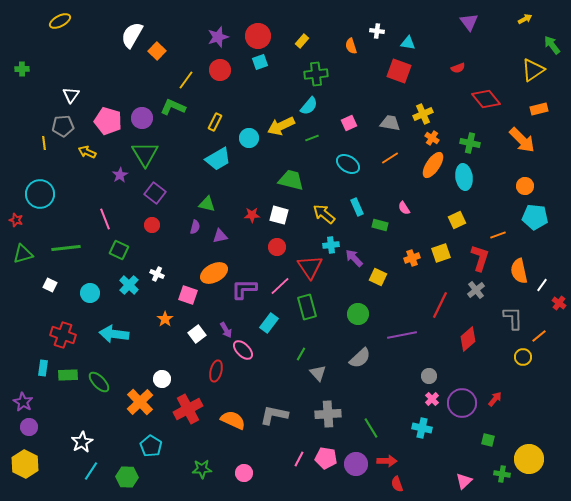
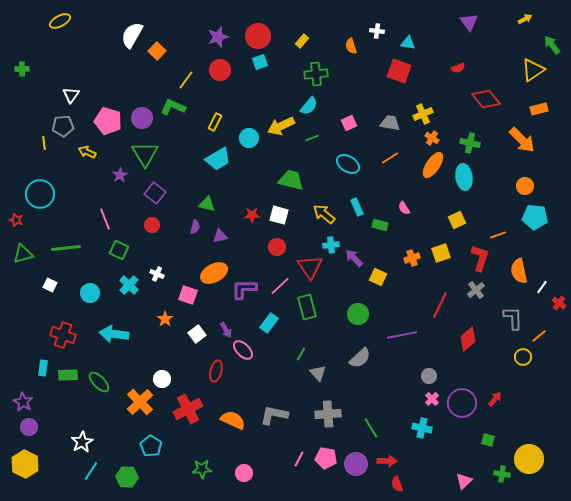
white line at (542, 285): moved 2 px down
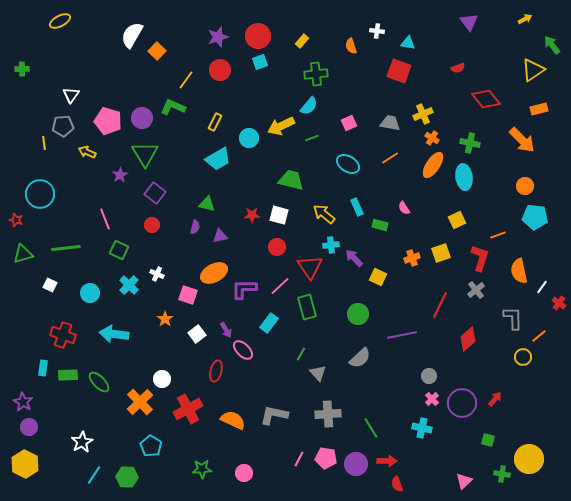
cyan line at (91, 471): moved 3 px right, 4 px down
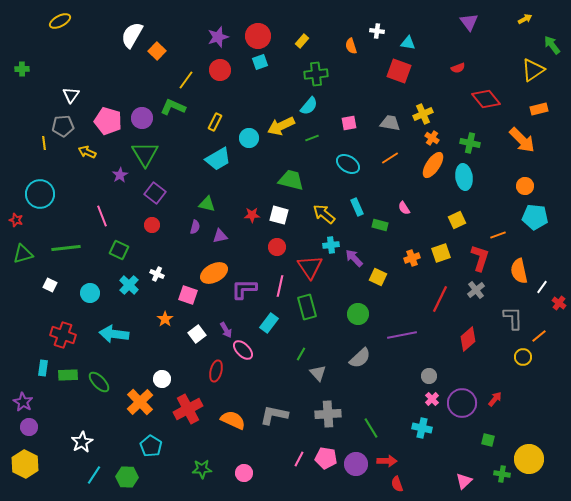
pink square at (349, 123): rotated 14 degrees clockwise
pink line at (105, 219): moved 3 px left, 3 px up
pink line at (280, 286): rotated 35 degrees counterclockwise
red line at (440, 305): moved 6 px up
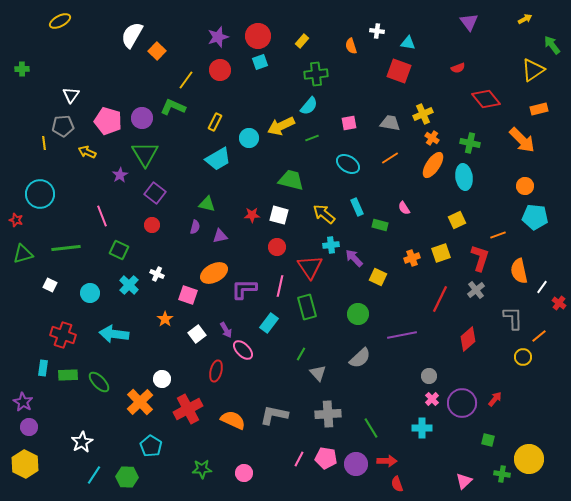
cyan cross at (422, 428): rotated 12 degrees counterclockwise
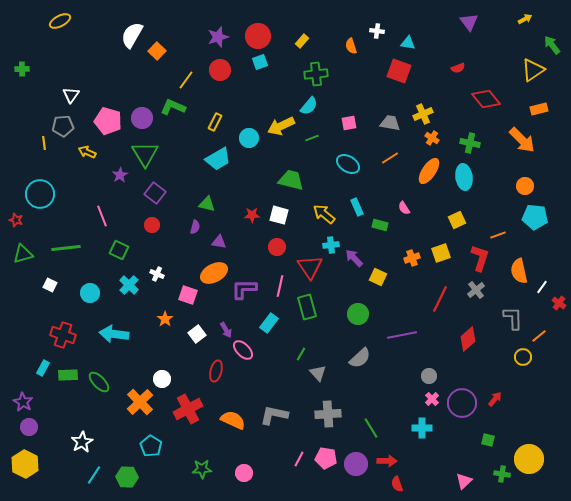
orange ellipse at (433, 165): moved 4 px left, 6 px down
purple triangle at (220, 236): moved 1 px left, 6 px down; rotated 21 degrees clockwise
cyan rectangle at (43, 368): rotated 21 degrees clockwise
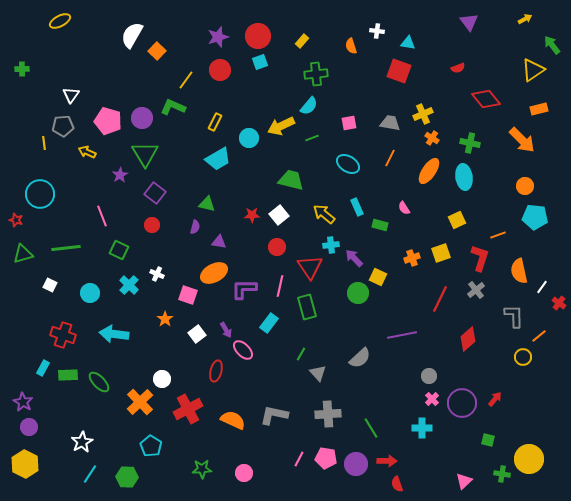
orange line at (390, 158): rotated 30 degrees counterclockwise
white square at (279, 215): rotated 36 degrees clockwise
green circle at (358, 314): moved 21 px up
gray L-shape at (513, 318): moved 1 px right, 2 px up
cyan line at (94, 475): moved 4 px left, 1 px up
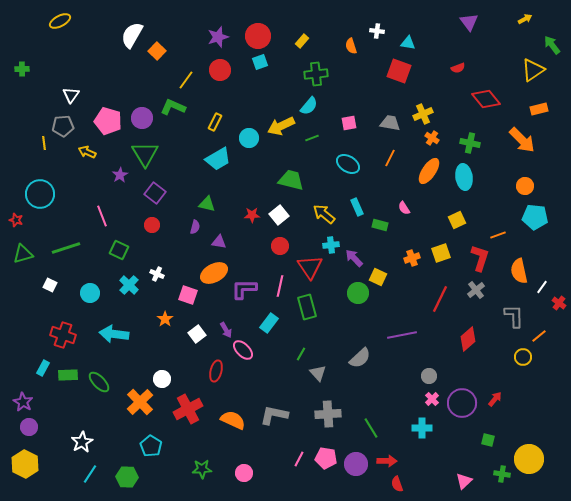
red circle at (277, 247): moved 3 px right, 1 px up
green line at (66, 248): rotated 12 degrees counterclockwise
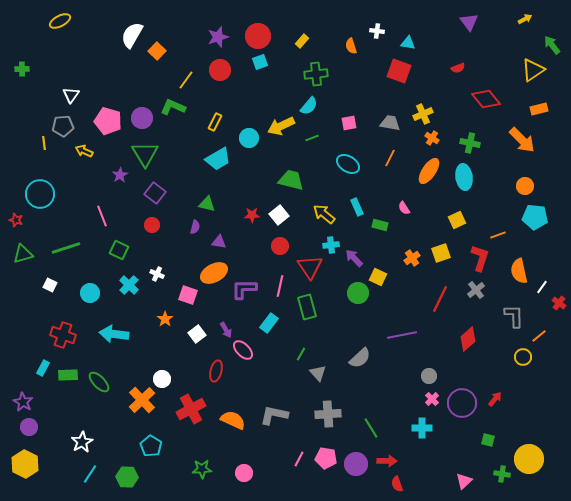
yellow arrow at (87, 152): moved 3 px left, 1 px up
orange cross at (412, 258): rotated 14 degrees counterclockwise
orange cross at (140, 402): moved 2 px right, 2 px up
red cross at (188, 409): moved 3 px right
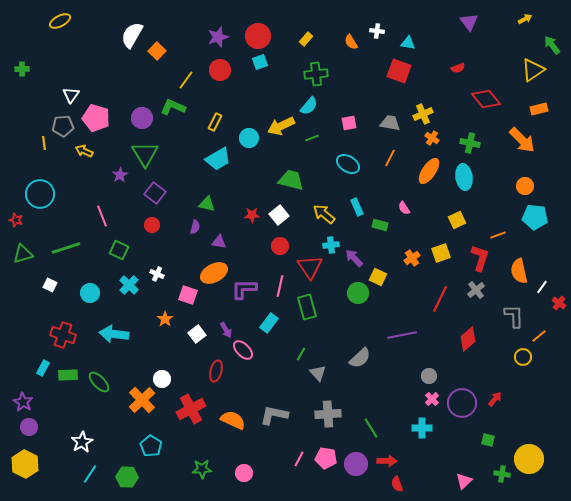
yellow rectangle at (302, 41): moved 4 px right, 2 px up
orange semicircle at (351, 46): moved 4 px up; rotated 14 degrees counterclockwise
pink pentagon at (108, 121): moved 12 px left, 3 px up
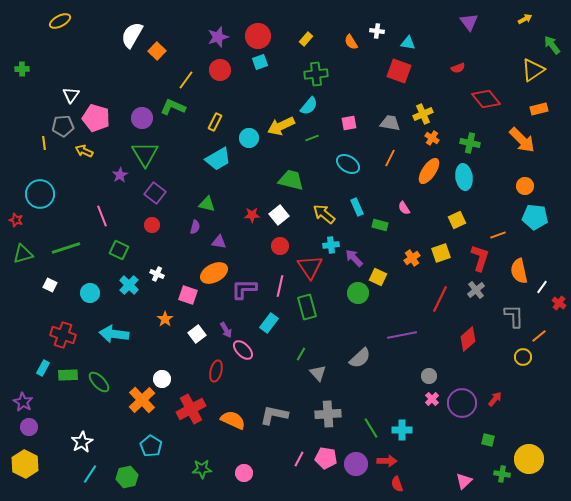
cyan cross at (422, 428): moved 20 px left, 2 px down
green hexagon at (127, 477): rotated 15 degrees counterclockwise
